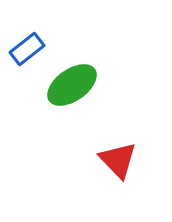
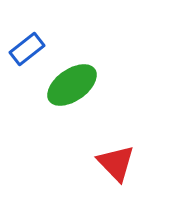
red triangle: moved 2 px left, 3 px down
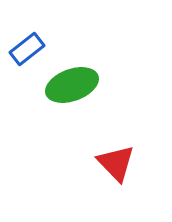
green ellipse: rotated 15 degrees clockwise
